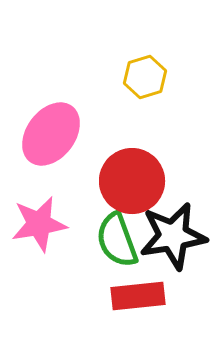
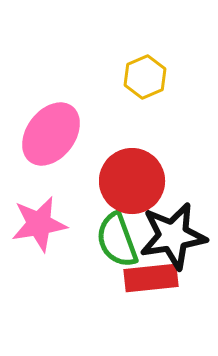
yellow hexagon: rotated 6 degrees counterclockwise
red rectangle: moved 13 px right, 18 px up
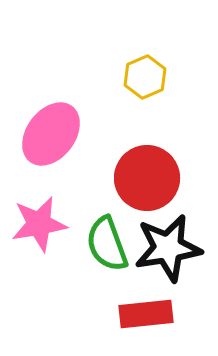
red circle: moved 15 px right, 3 px up
black star: moved 5 px left, 12 px down
green semicircle: moved 10 px left, 4 px down
red rectangle: moved 5 px left, 36 px down
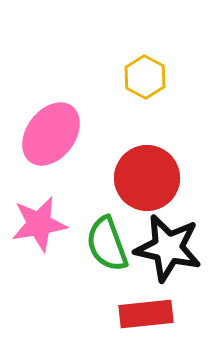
yellow hexagon: rotated 9 degrees counterclockwise
black star: rotated 22 degrees clockwise
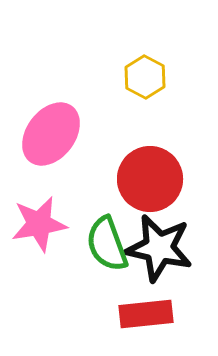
red circle: moved 3 px right, 1 px down
black star: moved 9 px left
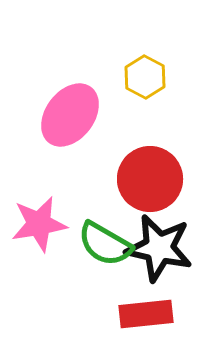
pink ellipse: moved 19 px right, 19 px up
green semicircle: moved 2 px left; rotated 40 degrees counterclockwise
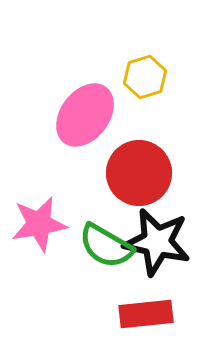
yellow hexagon: rotated 15 degrees clockwise
pink ellipse: moved 15 px right
red circle: moved 11 px left, 6 px up
green semicircle: moved 1 px right, 2 px down
black star: moved 2 px left, 6 px up
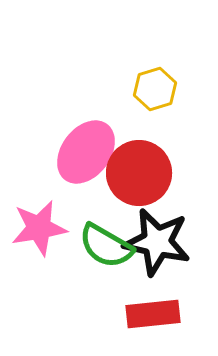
yellow hexagon: moved 10 px right, 12 px down
pink ellipse: moved 1 px right, 37 px down
pink star: moved 4 px down
red rectangle: moved 7 px right
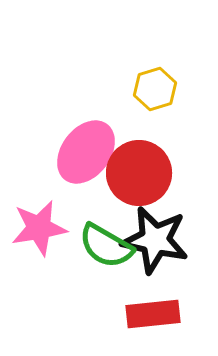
black star: moved 2 px left, 2 px up
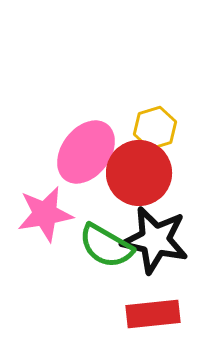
yellow hexagon: moved 39 px down
pink star: moved 6 px right, 14 px up
